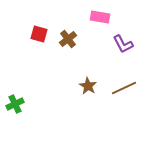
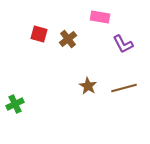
brown line: rotated 10 degrees clockwise
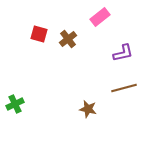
pink rectangle: rotated 48 degrees counterclockwise
purple L-shape: moved 9 px down; rotated 75 degrees counterclockwise
brown star: moved 23 px down; rotated 18 degrees counterclockwise
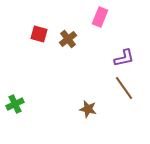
pink rectangle: rotated 30 degrees counterclockwise
purple L-shape: moved 1 px right, 5 px down
brown line: rotated 70 degrees clockwise
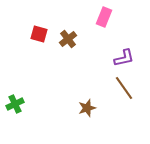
pink rectangle: moved 4 px right
brown star: moved 1 px left, 1 px up; rotated 30 degrees counterclockwise
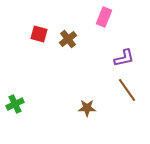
brown line: moved 3 px right, 2 px down
brown star: rotated 18 degrees clockwise
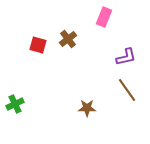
red square: moved 1 px left, 11 px down
purple L-shape: moved 2 px right, 1 px up
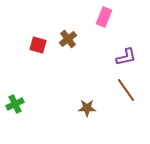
brown line: moved 1 px left
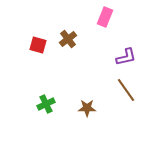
pink rectangle: moved 1 px right
green cross: moved 31 px right
